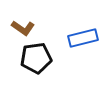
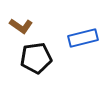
brown L-shape: moved 2 px left, 2 px up
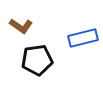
black pentagon: moved 1 px right, 2 px down
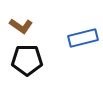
black pentagon: moved 10 px left; rotated 8 degrees clockwise
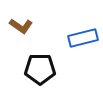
black pentagon: moved 13 px right, 9 px down
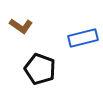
black pentagon: rotated 20 degrees clockwise
